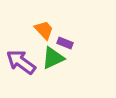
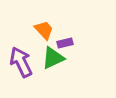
purple rectangle: rotated 35 degrees counterclockwise
purple arrow: rotated 28 degrees clockwise
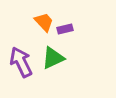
orange trapezoid: moved 8 px up
purple rectangle: moved 14 px up
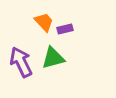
green triangle: rotated 10 degrees clockwise
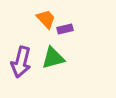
orange trapezoid: moved 2 px right, 3 px up
purple arrow: rotated 140 degrees counterclockwise
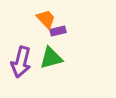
purple rectangle: moved 7 px left, 2 px down
green triangle: moved 2 px left
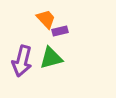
purple rectangle: moved 2 px right
purple arrow: moved 1 px right, 1 px up
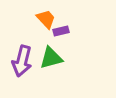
purple rectangle: moved 1 px right
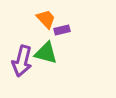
purple rectangle: moved 1 px right, 1 px up
green triangle: moved 5 px left, 5 px up; rotated 30 degrees clockwise
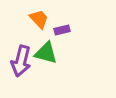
orange trapezoid: moved 7 px left
purple arrow: moved 1 px left
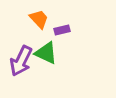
green triangle: rotated 10 degrees clockwise
purple arrow: rotated 12 degrees clockwise
